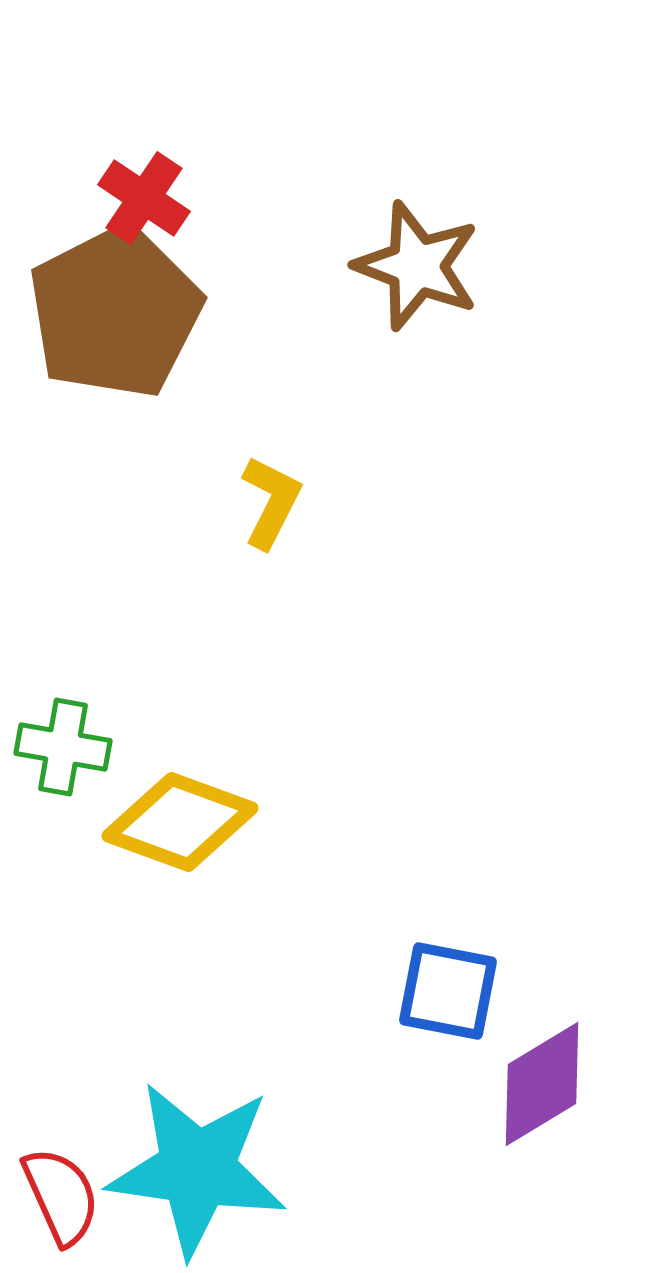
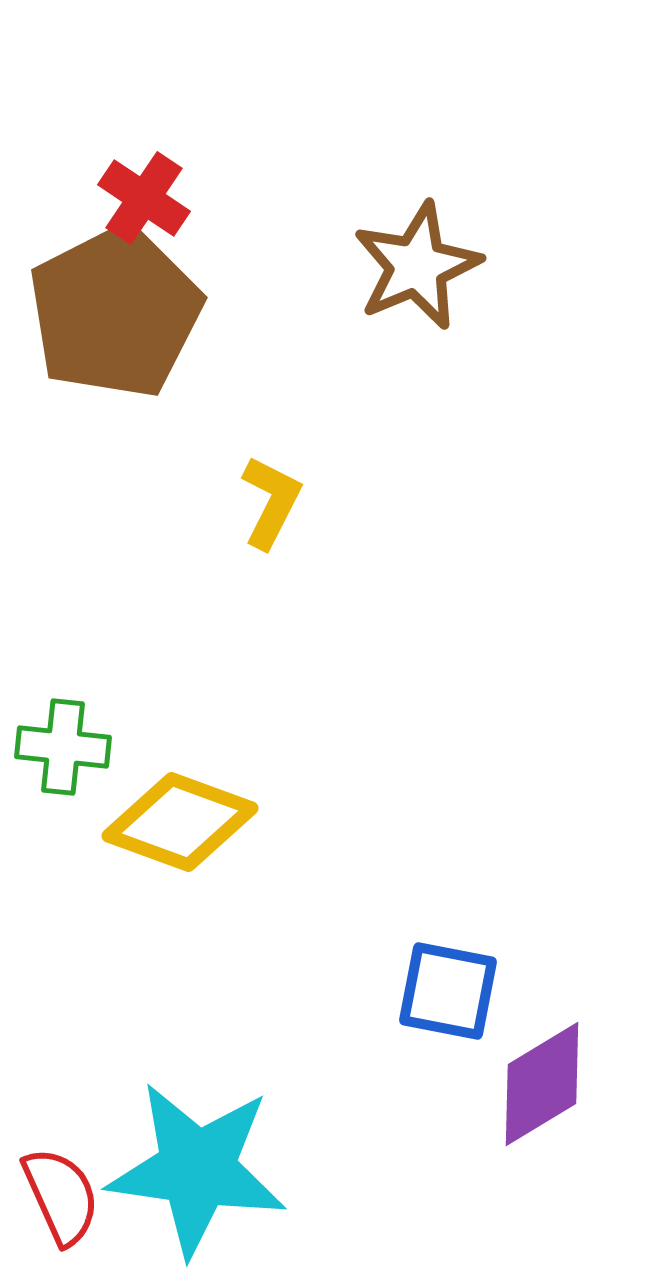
brown star: rotated 28 degrees clockwise
green cross: rotated 4 degrees counterclockwise
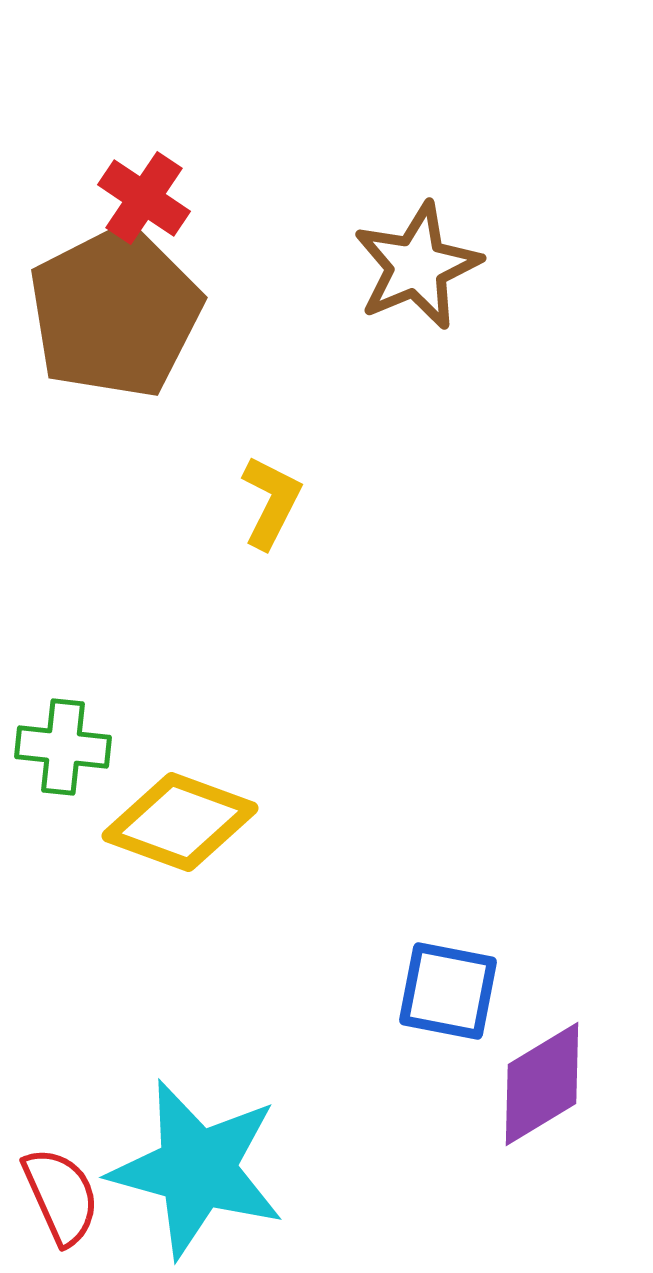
cyan star: rotated 7 degrees clockwise
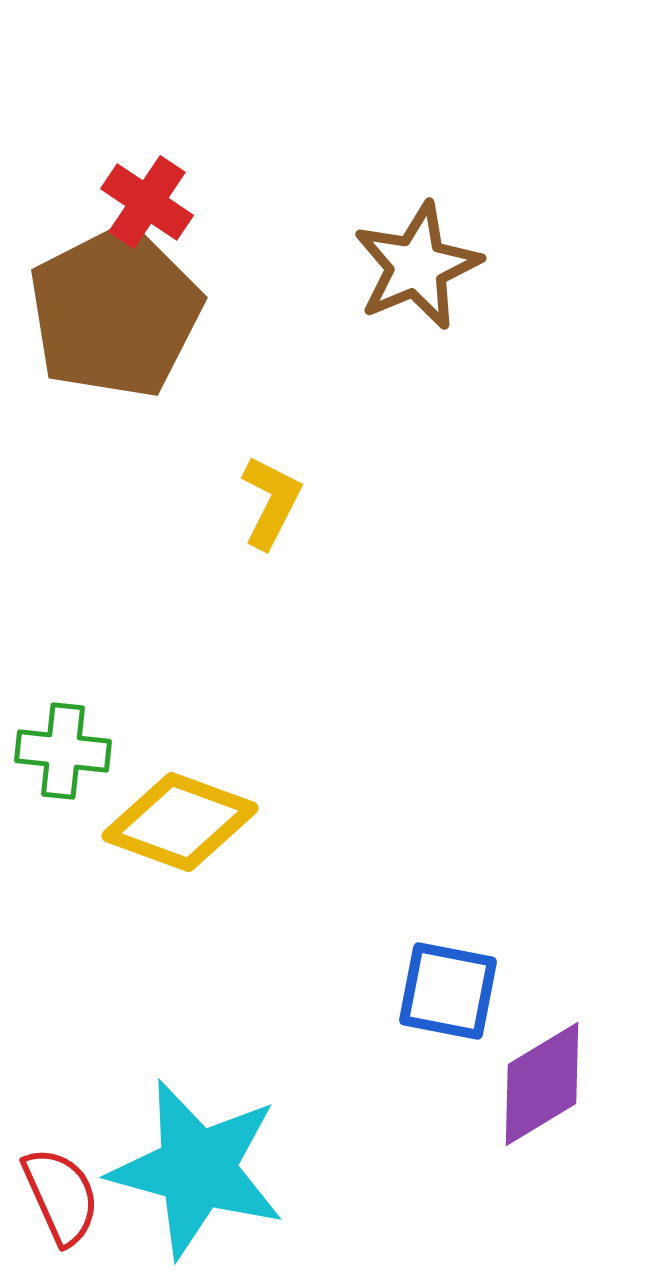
red cross: moved 3 px right, 4 px down
green cross: moved 4 px down
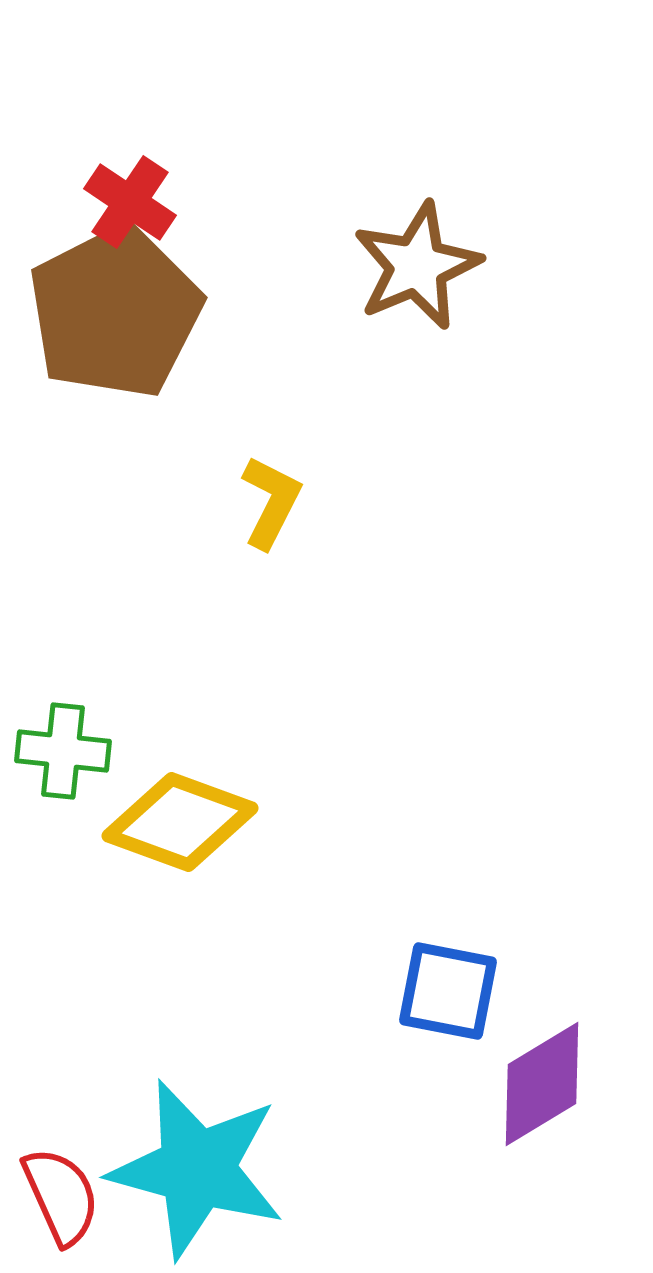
red cross: moved 17 px left
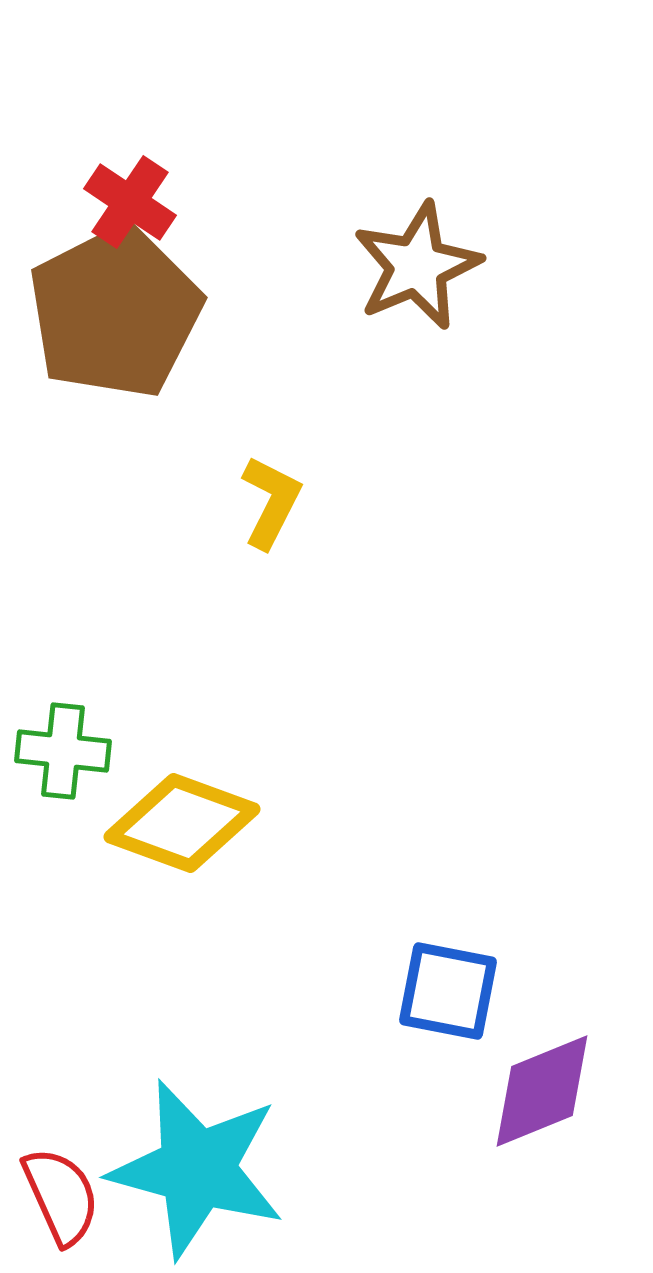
yellow diamond: moved 2 px right, 1 px down
purple diamond: moved 7 px down; rotated 9 degrees clockwise
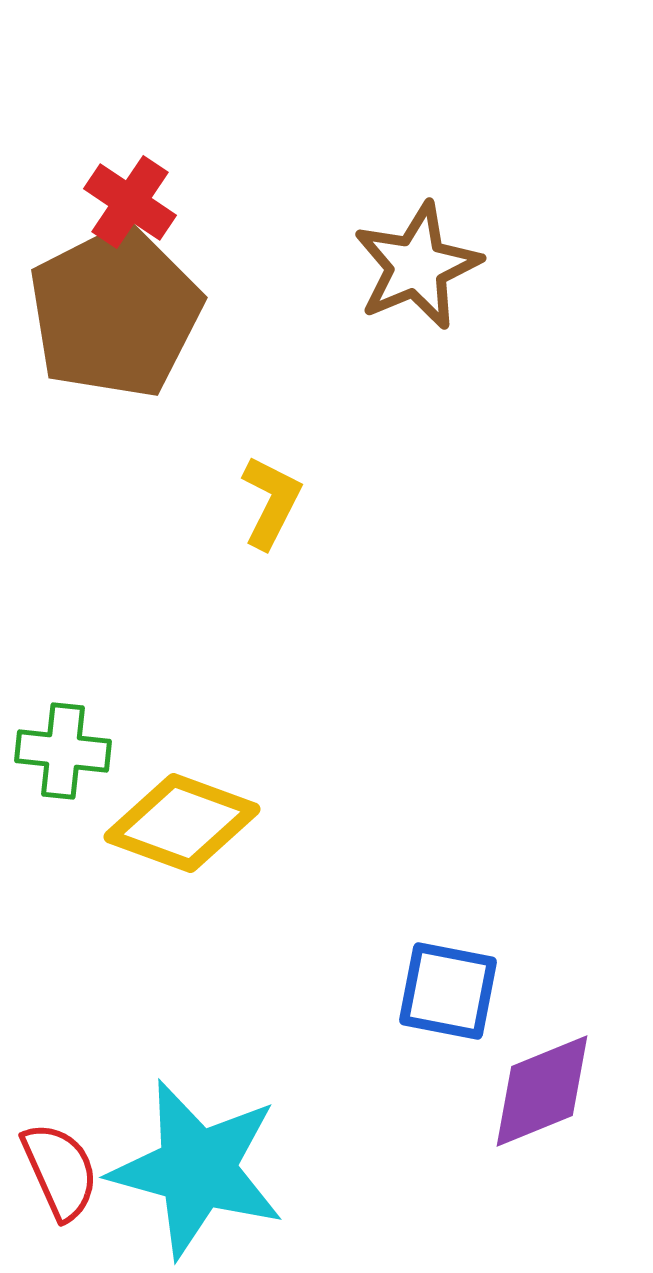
red semicircle: moved 1 px left, 25 px up
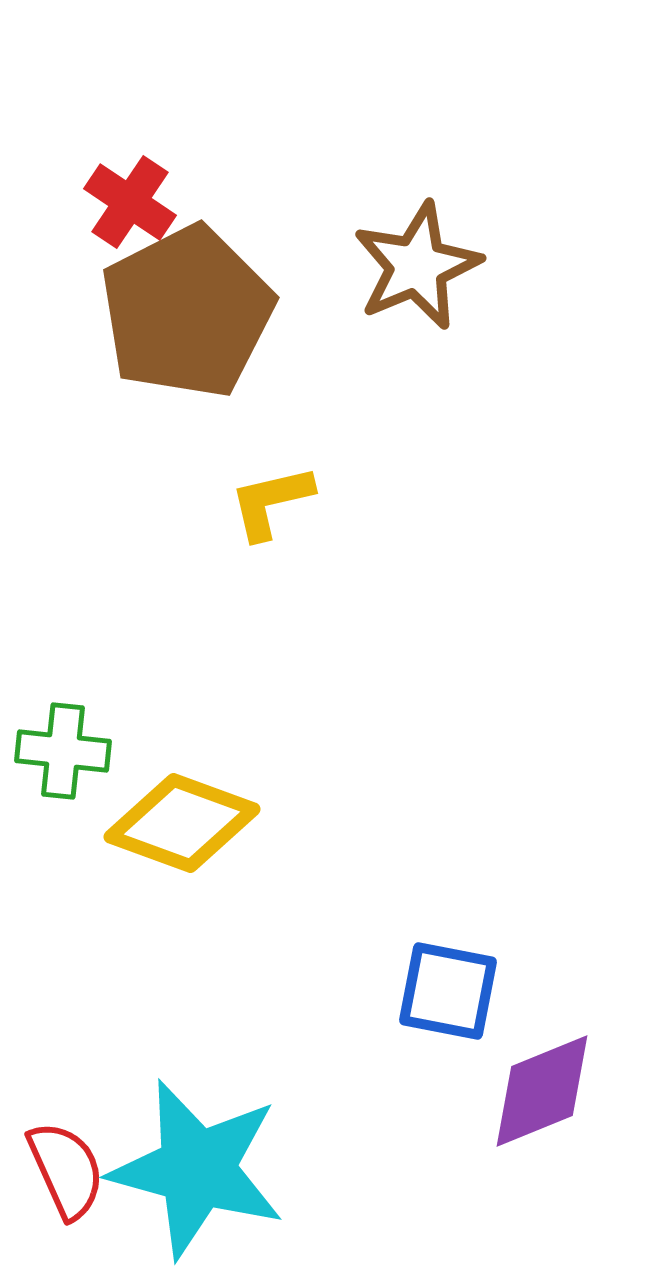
brown pentagon: moved 72 px right
yellow L-shape: rotated 130 degrees counterclockwise
red semicircle: moved 6 px right, 1 px up
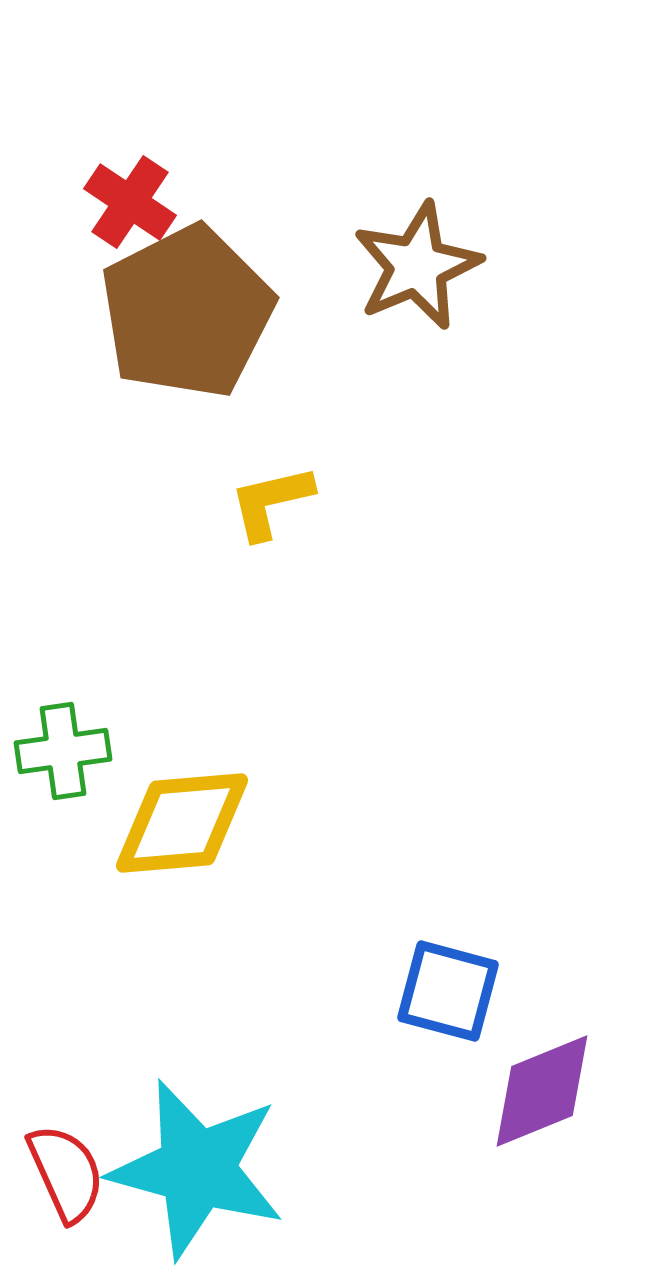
green cross: rotated 14 degrees counterclockwise
yellow diamond: rotated 25 degrees counterclockwise
blue square: rotated 4 degrees clockwise
red semicircle: moved 3 px down
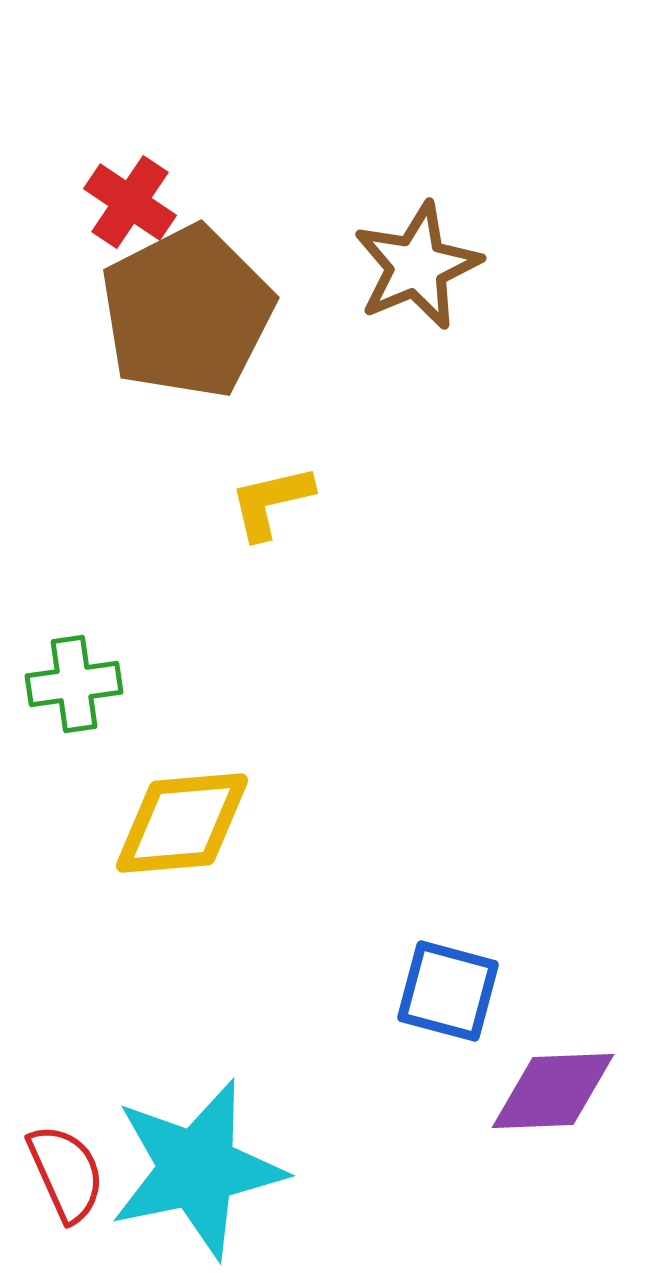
green cross: moved 11 px right, 67 px up
purple diamond: moved 11 px right; rotated 20 degrees clockwise
cyan star: rotated 27 degrees counterclockwise
